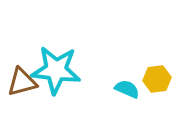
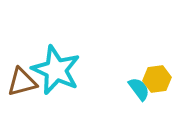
cyan star: rotated 18 degrees clockwise
cyan semicircle: moved 12 px right; rotated 30 degrees clockwise
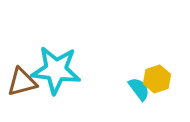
cyan star: rotated 18 degrees counterclockwise
yellow hexagon: rotated 12 degrees counterclockwise
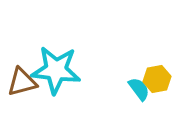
yellow hexagon: rotated 8 degrees clockwise
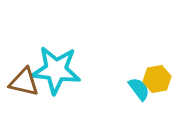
brown triangle: moved 2 px right; rotated 28 degrees clockwise
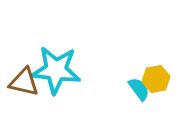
yellow hexagon: moved 1 px left
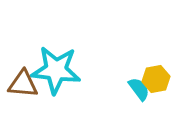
brown triangle: moved 1 px left, 2 px down; rotated 8 degrees counterclockwise
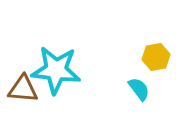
yellow hexagon: moved 22 px up
brown triangle: moved 5 px down
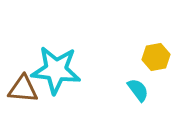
cyan semicircle: moved 1 px left, 1 px down
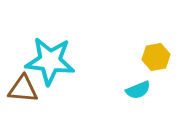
cyan star: moved 6 px left, 9 px up
cyan semicircle: rotated 105 degrees clockwise
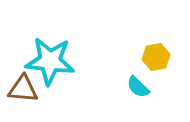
cyan semicircle: moved 3 px up; rotated 65 degrees clockwise
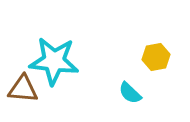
cyan star: moved 4 px right
cyan semicircle: moved 8 px left, 6 px down
